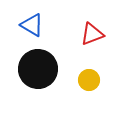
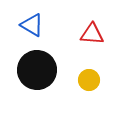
red triangle: rotated 25 degrees clockwise
black circle: moved 1 px left, 1 px down
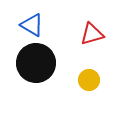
red triangle: rotated 20 degrees counterclockwise
black circle: moved 1 px left, 7 px up
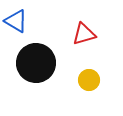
blue triangle: moved 16 px left, 4 px up
red triangle: moved 8 px left
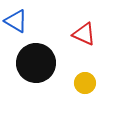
red triangle: rotated 40 degrees clockwise
yellow circle: moved 4 px left, 3 px down
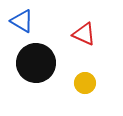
blue triangle: moved 6 px right
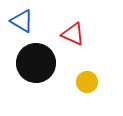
red triangle: moved 11 px left
yellow circle: moved 2 px right, 1 px up
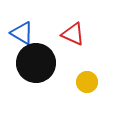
blue triangle: moved 12 px down
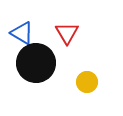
red triangle: moved 6 px left, 1 px up; rotated 35 degrees clockwise
